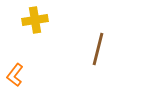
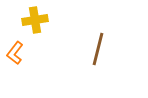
orange L-shape: moved 22 px up
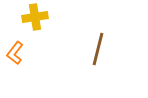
yellow cross: moved 3 px up
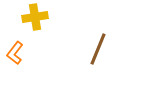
brown line: rotated 8 degrees clockwise
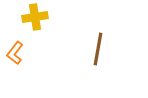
brown line: rotated 12 degrees counterclockwise
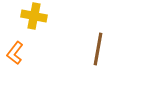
yellow cross: moved 1 px left, 1 px up; rotated 20 degrees clockwise
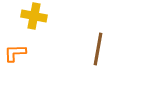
orange L-shape: rotated 50 degrees clockwise
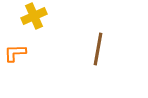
yellow cross: rotated 35 degrees counterclockwise
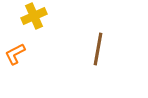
orange L-shape: moved 1 px down; rotated 25 degrees counterclockwise
